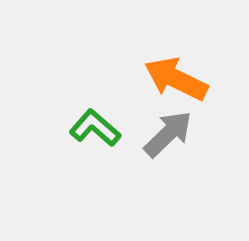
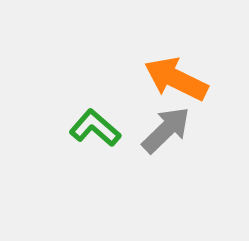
gray arrow: moved 2 px left, 4 px up
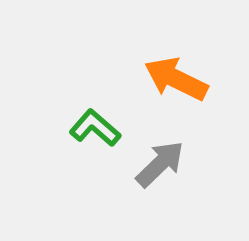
gray arrow: moved 6 px left, 34 px down
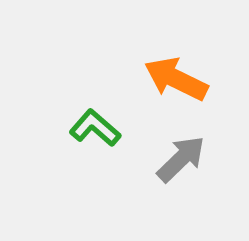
gray arrow: moved 21 px right, 5 px up
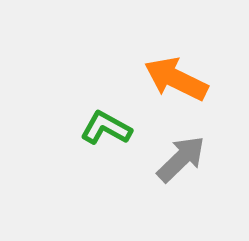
green L-shape: moved 11 px right; rotated 12 degrees counterclockwise
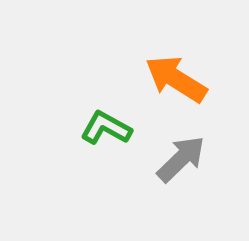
orange arrow: rotated 6 degrees clockwise
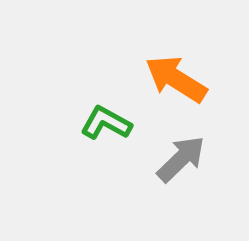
green L-shape: moved 5 px up
